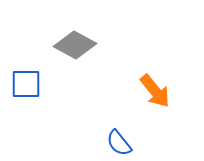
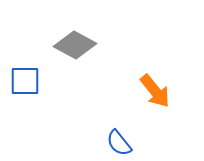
blue square: moved 1 px left, 3 px up
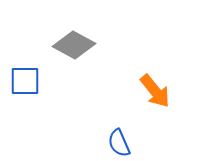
gray diamond: moved 1 px left
blue semicircle: rotated 16 degrees clockwise
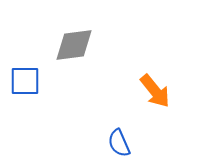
gray diamond: rotated 36 degrees counterclockwise
